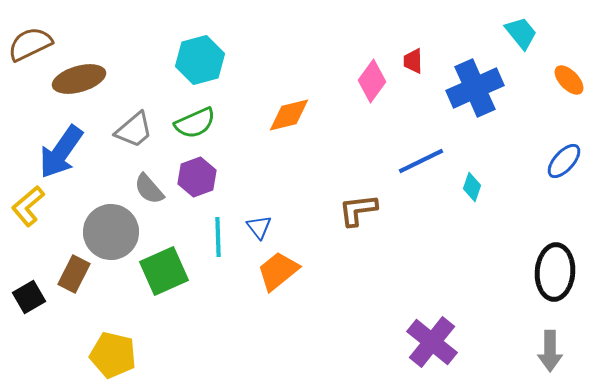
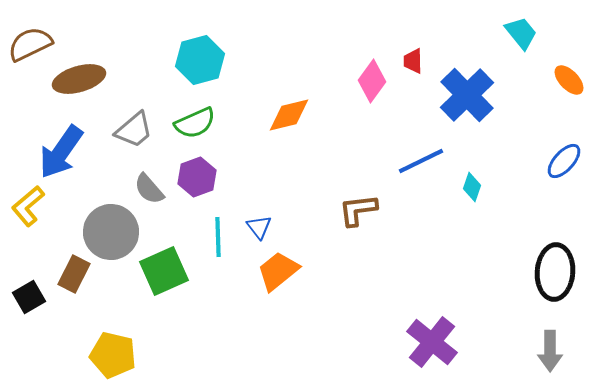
blue cross: moved 8 px left, 7 px down; rotated 20 degrees counterclockwise
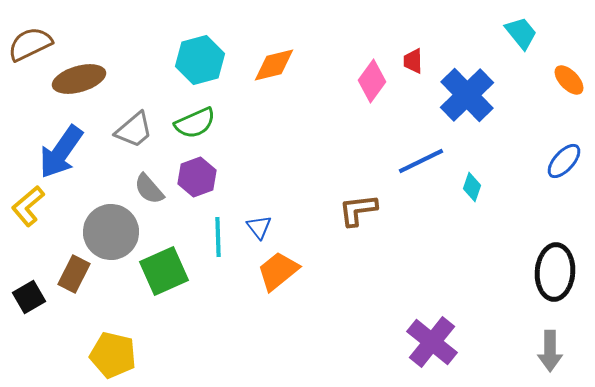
orange diamond: moved 15 px left, 50 px up
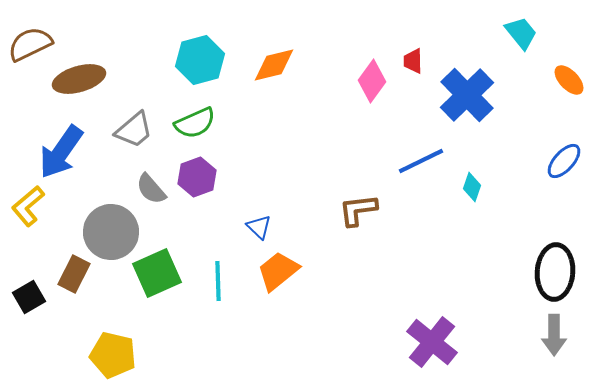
gray semicircle: moved 2 px right
blue triangle: rotated 8 degrees counterclockwise
cyan line: moved 44 px down
green square: moved 7 px left, 2 px down
gray arrow: moved 4 px right, 16 px up
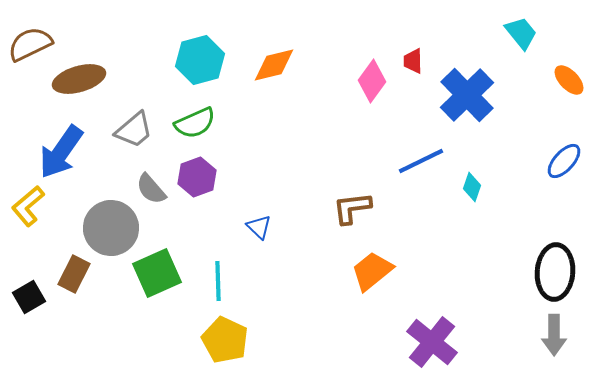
brown L-shape: moved 6 px left, 2 px up
gray circle: moved 4 px up
orange trapezoid: moved 94 px right
yellow pentagon: moved 112 px right, 15 px up; rotated 12 degrees clockwise
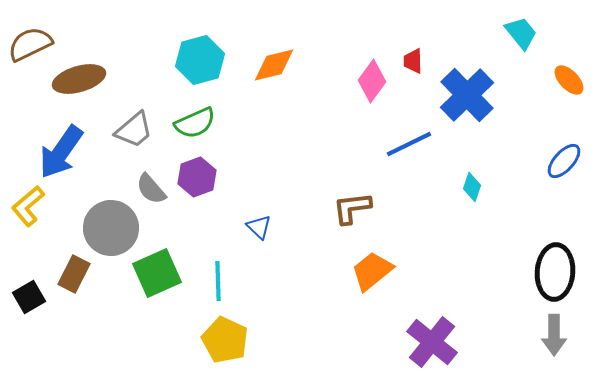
blue line: moved 12 px left, 17 px up
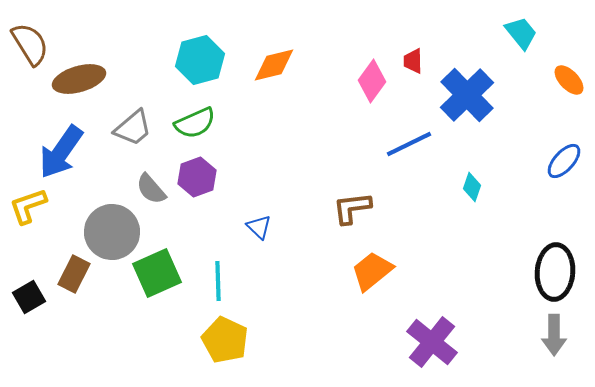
brown semicircle: rotated 84 degrees clockwise
gray trapezoid: moved 1 px left, 2 px up
yellow L-shape: rotated 21 degrees clockwise
gray circle: moved 1 px right, 4 px down
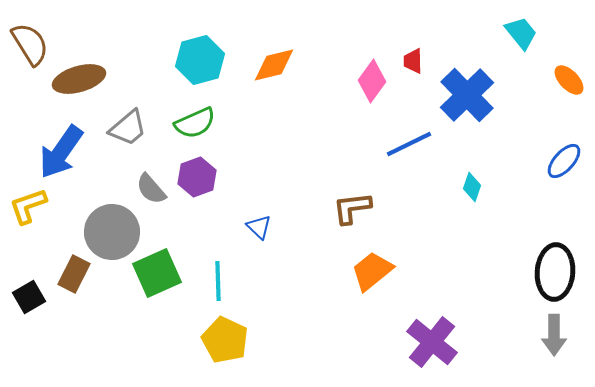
gray trapezoid: moved 5 px left
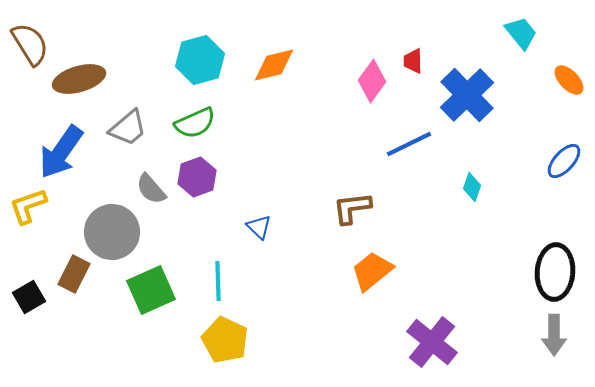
green square: moved 6 px left, 17 px down
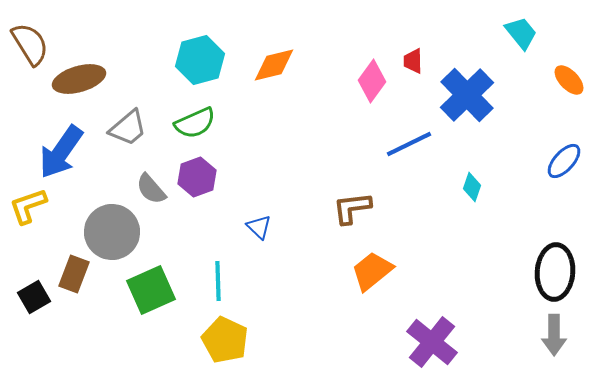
brown rectangle: rotated 6 degrees counterclockwise
black square: moved 5 px right
